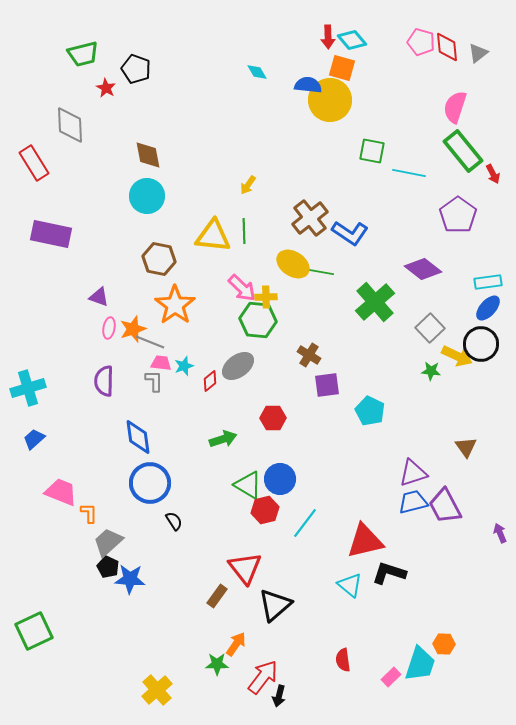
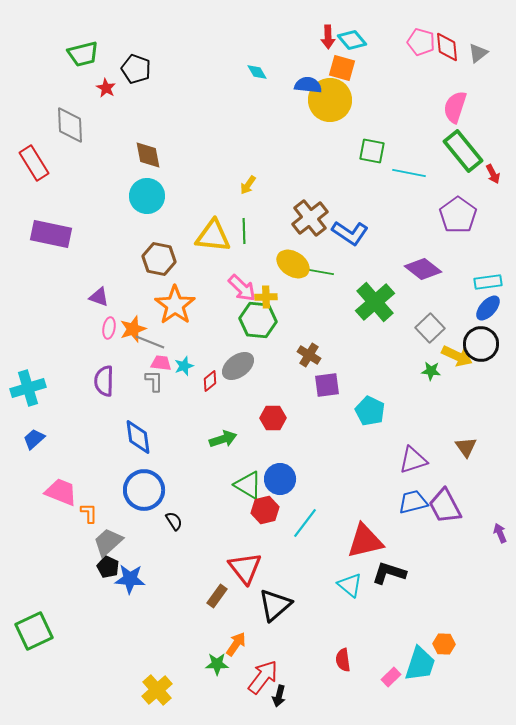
purple triangle at (413, 473): moved 13 px up
blue circle at (150, 483): moved 6 px left, 7 px down
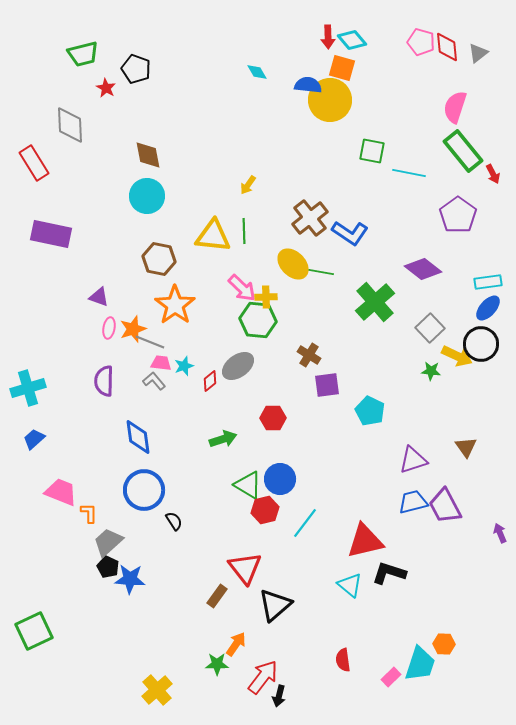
yellow ellipse at (293, 264): rotated 12 degrees clockwise
gray L-shape at (154, 381): rotated 40 degrees counterclockwise
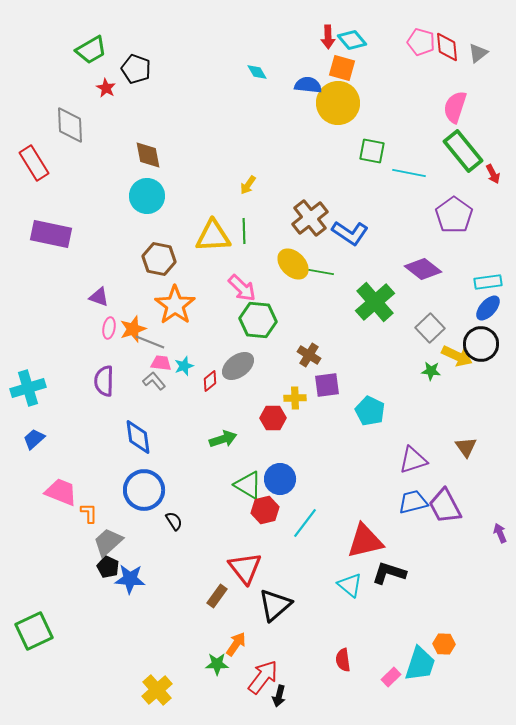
green trapezoid at (83, 54): moved 8 px right, 4 px up; rotated 16 degrees counterclockwise
yellow circle at (330, 100): moved 8 px right, 3 px down
purple pentagon at (458, 215): moved 4 px left
yellow triangle at (213, 236): rotated 9 degrees counterclockwise
yellow cross at (266, 297): moved 29 px right, 101 px down
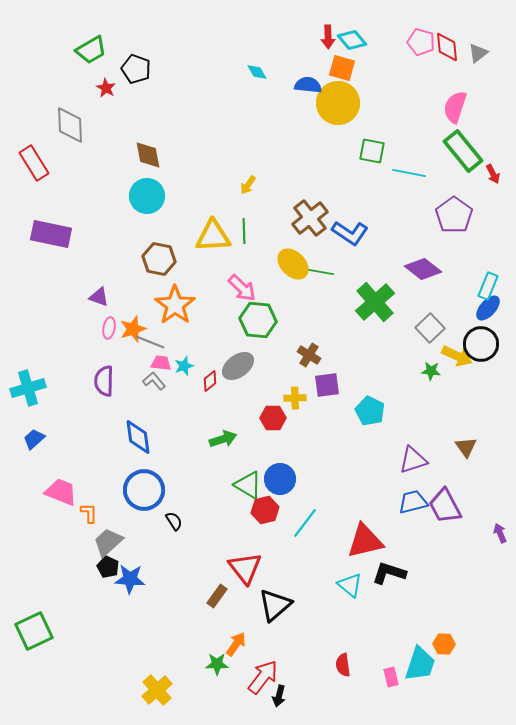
cyan rectangle at (488, 282): moved 4 px down; rotated 60 degrees counterclockwise
red semicircle at (343, 660): moved 5 px down
pink rectangle at (391, 677): rotated 60 degrees counterclockwise
